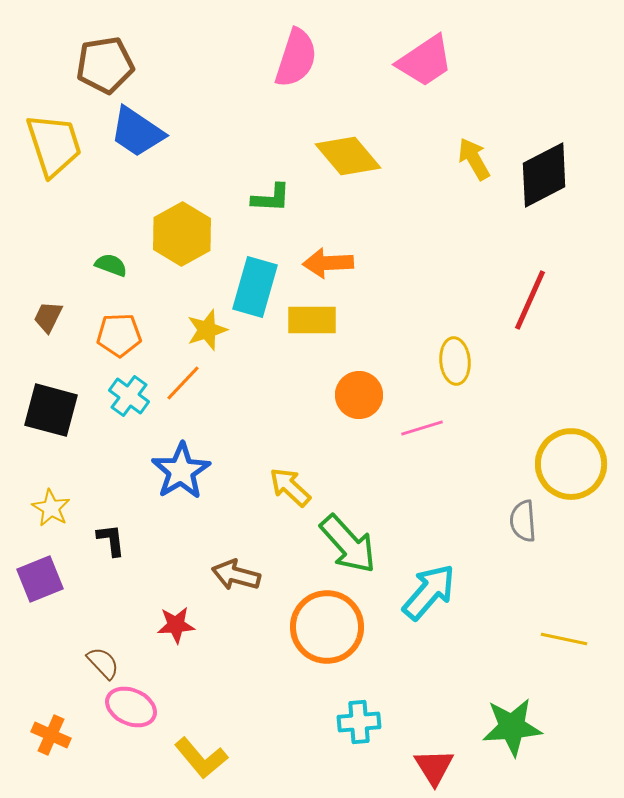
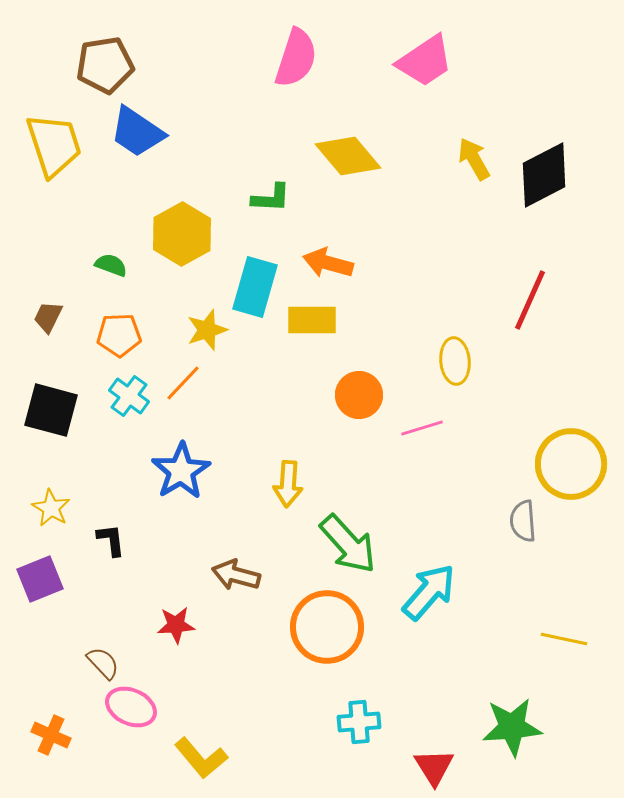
orange arrow at (328, 263): rotated 18 degrees clockwise
yellow arrow at (290, 487): moved 2 px left, 3 px up; rotated 129 degrees counterclockwise
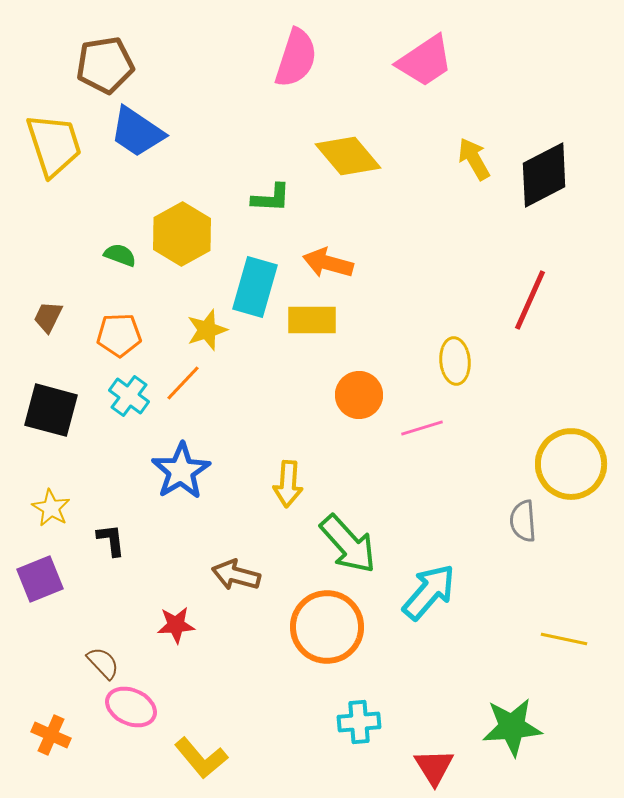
green semicircle at (111, 265): moved 9 px right, 10 px up
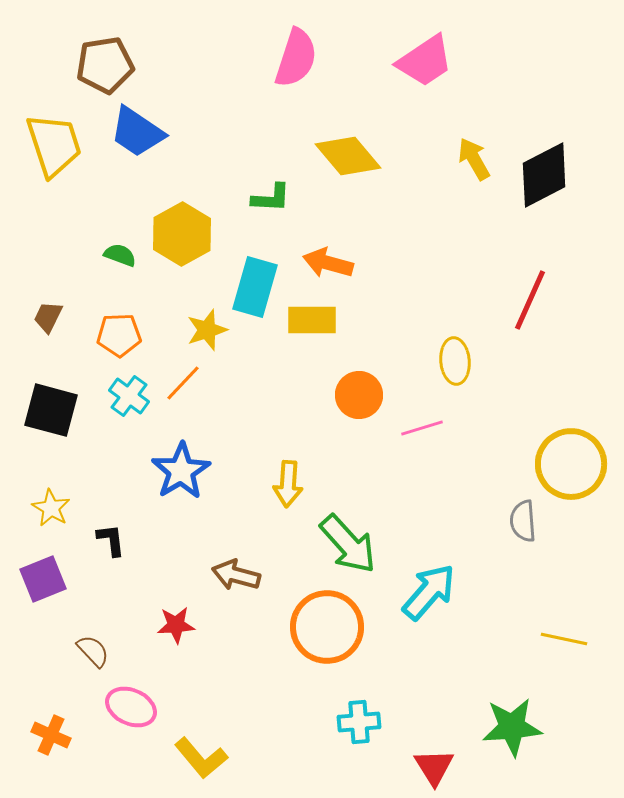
purple square at (40, 579): moved 3 px right
brown semicircle at (103, 663): moved 10 px left, 12 px up
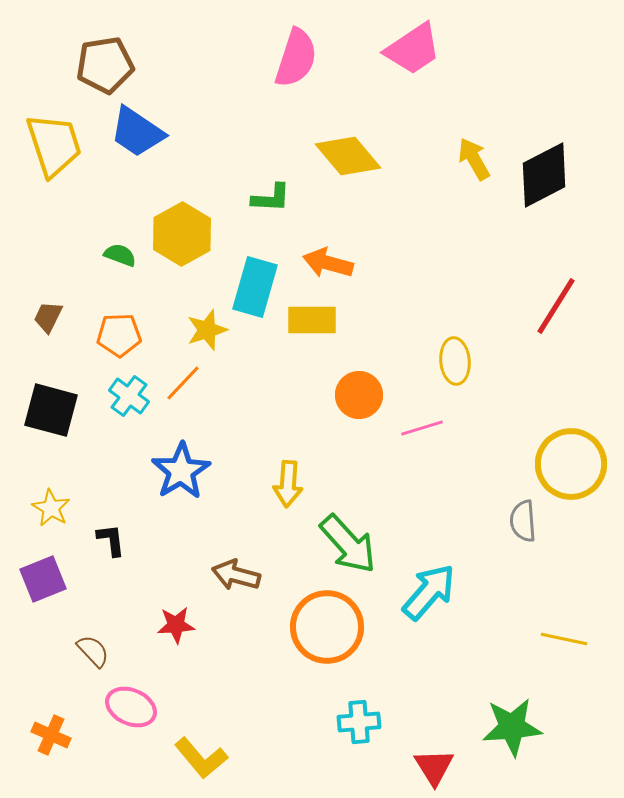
pink trapezoid at (425, 61): moved 12 px left, 12 px up
red line at (530, 300): moved 26 px right, 6 px down; rotated 8 degrees clockwise
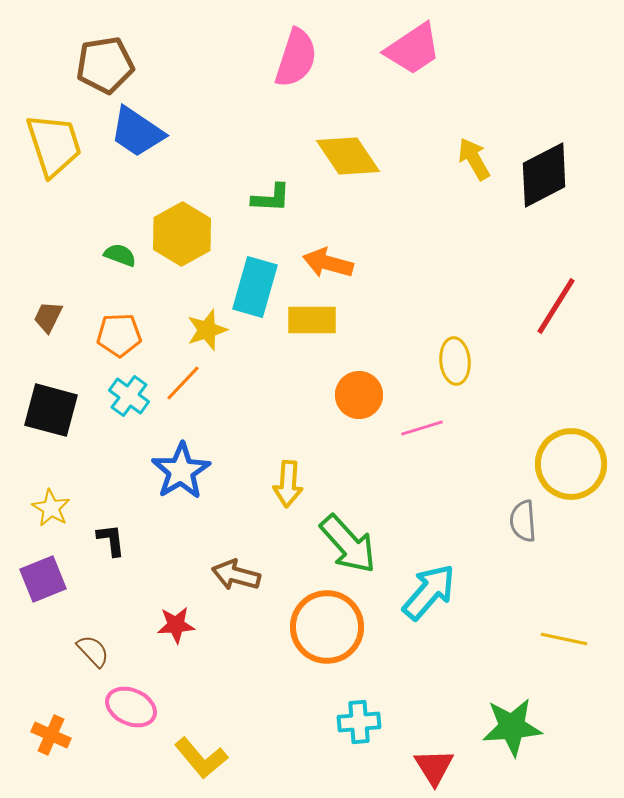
yellow diamond at (348, 156): rotated 6 degrees clockwise
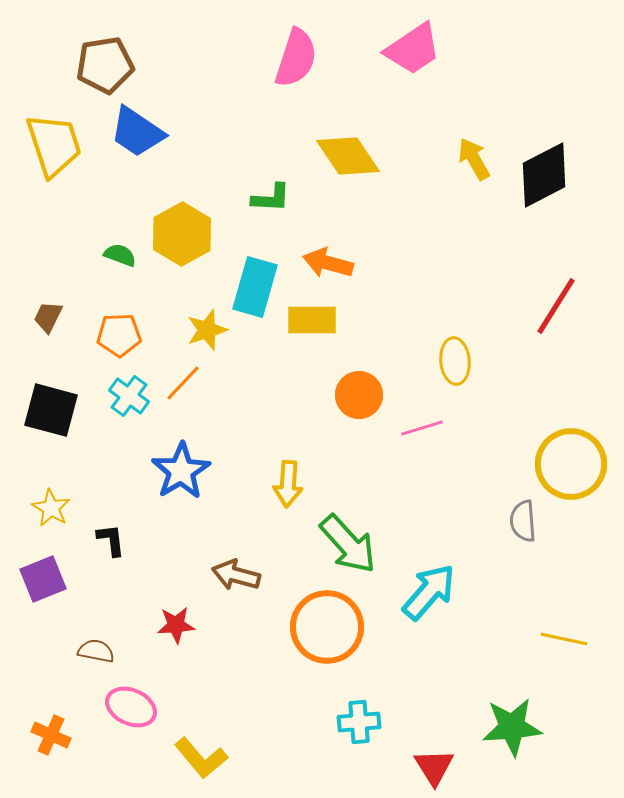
brown semicircle at (93, 651): moved 3 px right; rotated 36 degrees counterclockwise
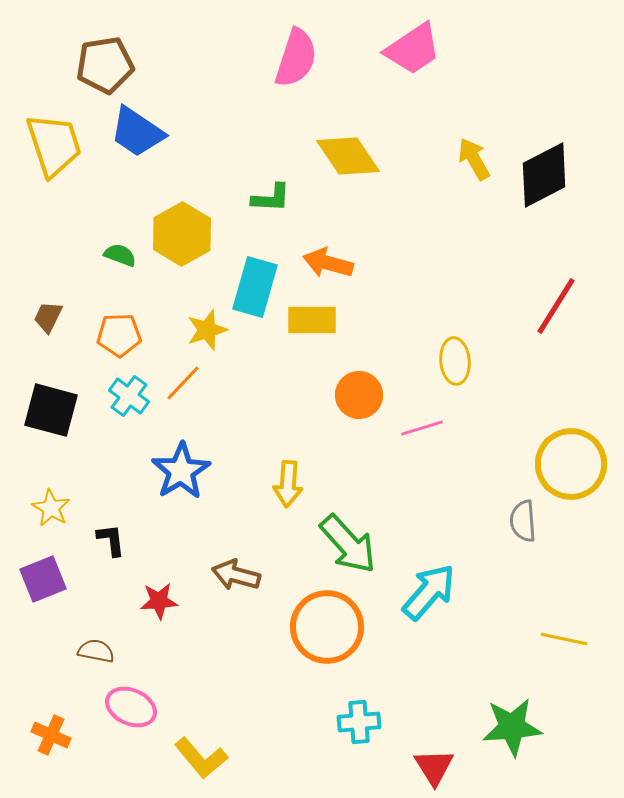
red star at (176, 625): moved 17 px left, 24 px up
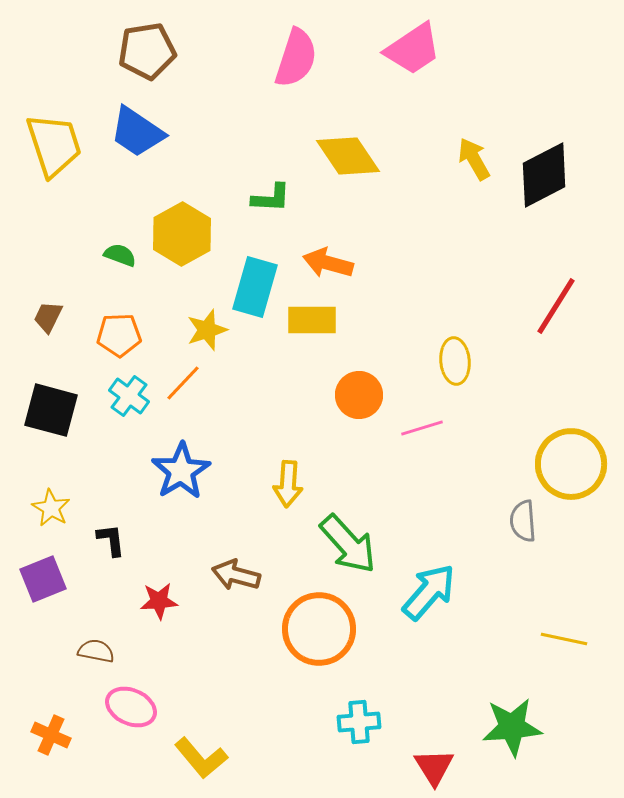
brown pentagon at (105, 65): moved 42 px right, 14 px up
orange circle at (327, 627): moved 8 px left, 2 px down
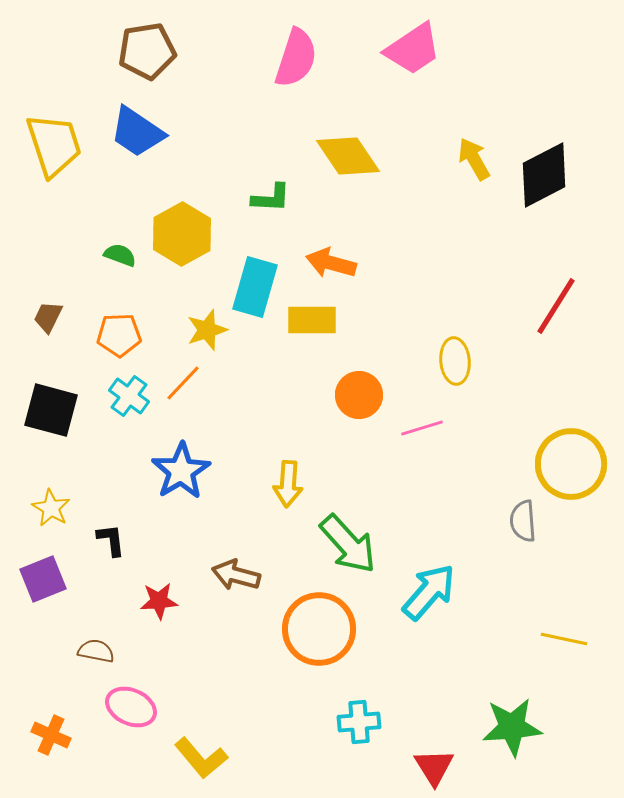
orange arrow at (328, 263): moved 3 px right
